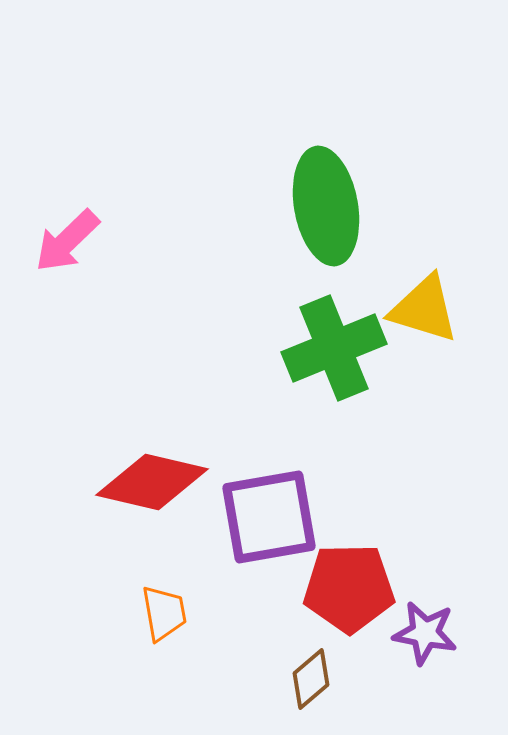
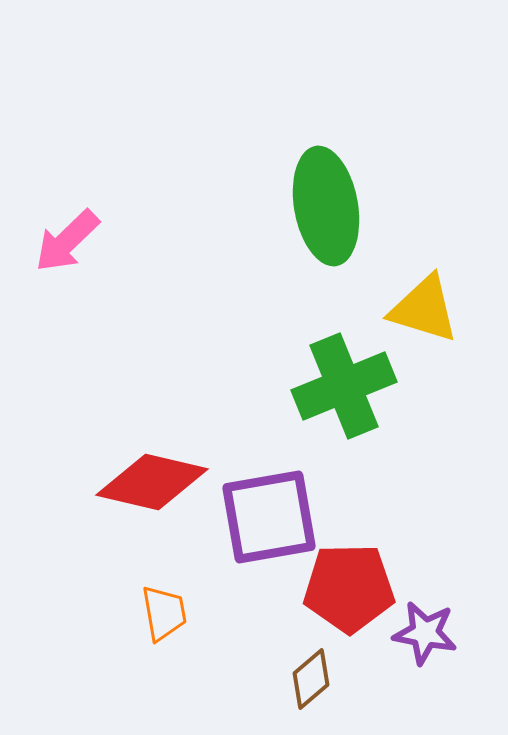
green cross: moved 10 px right, 38 px down
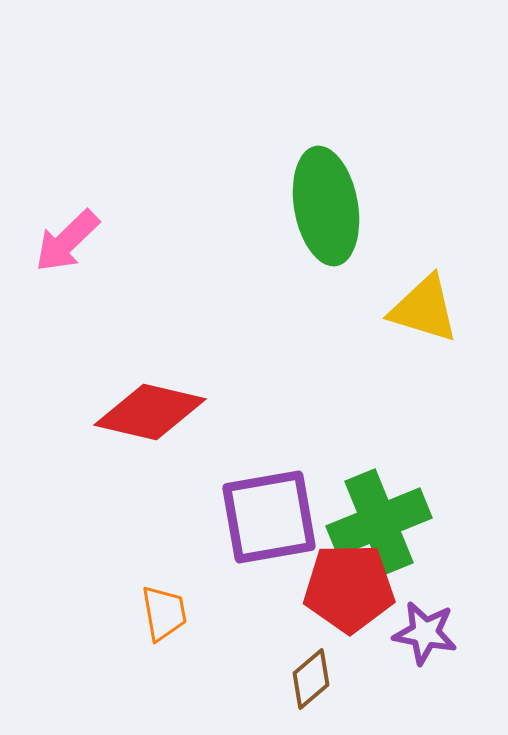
green cross: moved 35 px right, 136 px down
red diamond: moved 2 px left, 70 px up
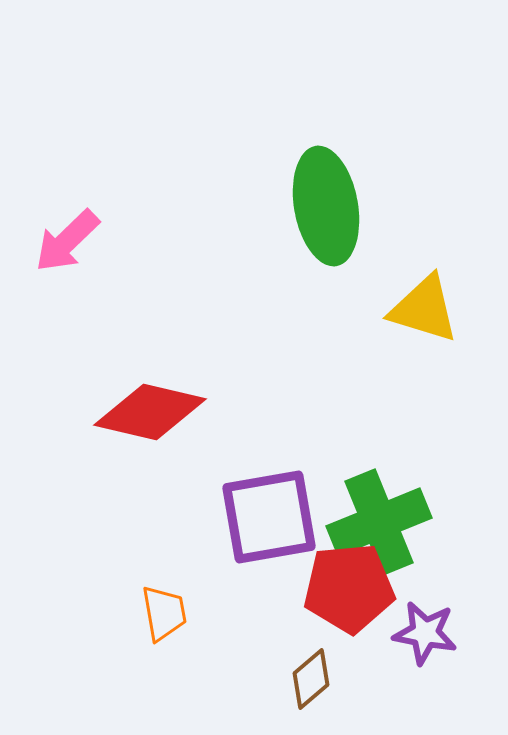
red pentagon: rotated 4 degrees counterclockwise
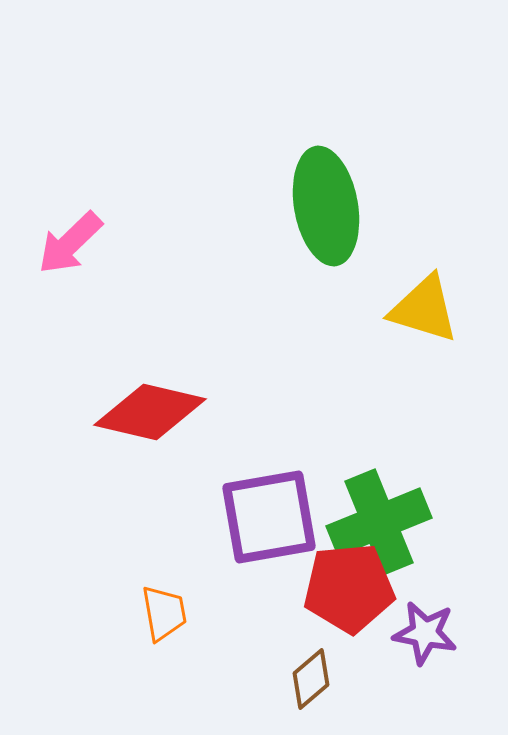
pink arrow: moved 3 px right, 2 px down
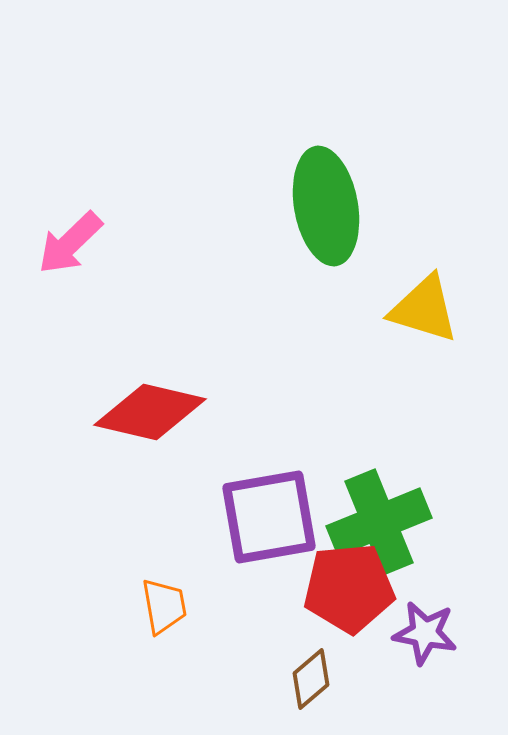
orange trapezoid: moved 7 px up
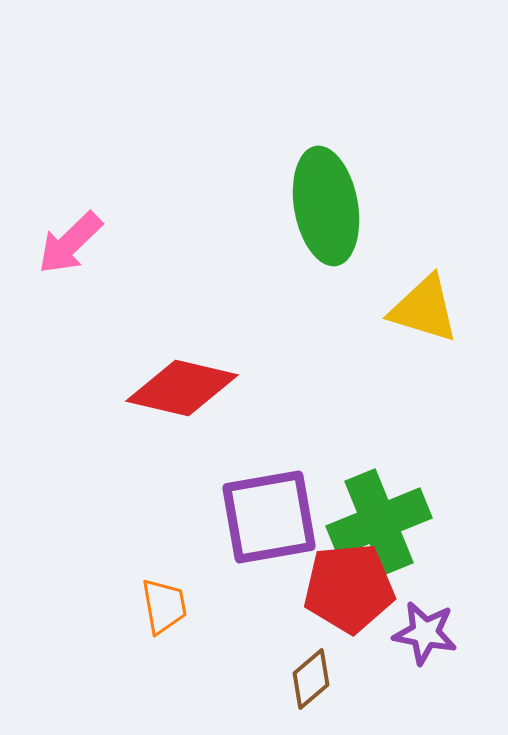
red diamond: moved 32 px right, 24 px up
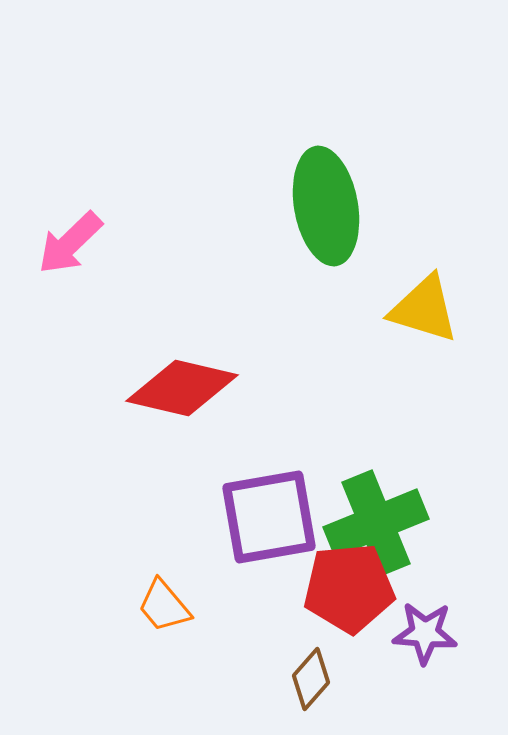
green cross: moved 3 px left, 1 px down
orange trapezoid: rotated 150 degrees clockwise
purple star: rotated 6 degrees counterclockwise
brown diamond: rotated 8 degrees counterclockwise
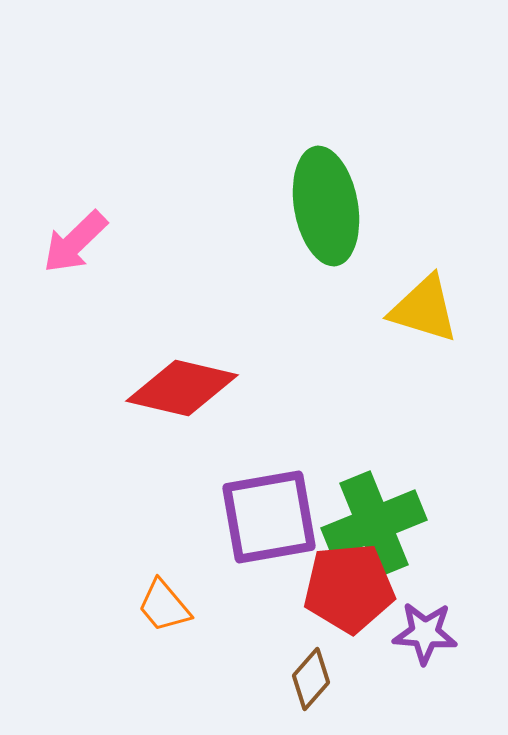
pink arrow: moved 5 px right, 1 px up
green cross: moved 2 px left, 1 px down
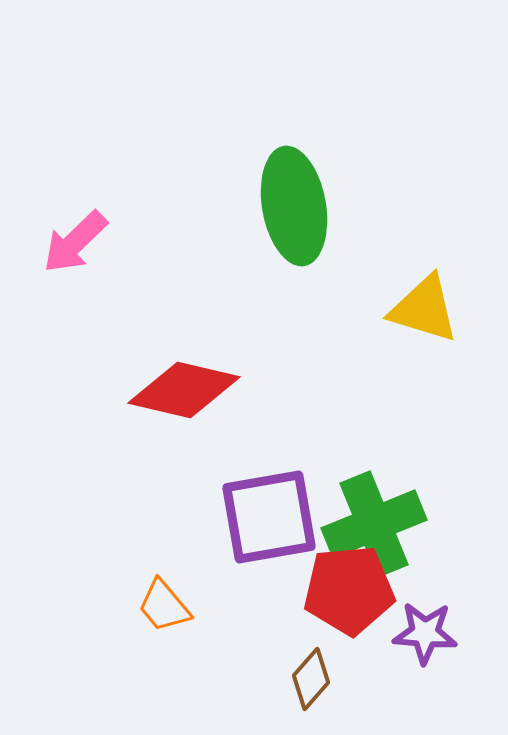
green ellipse: moved 32 px left
red diamond: moved 2 px right, 2 px down
red pentagon: moved 2 px down
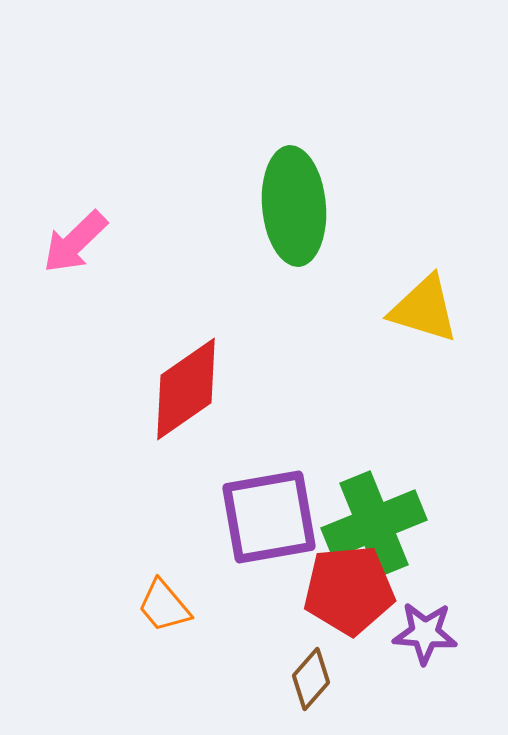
green ellipse: rotated 5 degrees clockwise
red diamond: moved 2 px right, 1 px up; rotated 48 degrees counterclockwise
